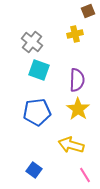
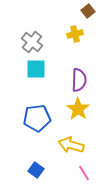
brown square: rotated 16 degrees counterclockwise
cyan square: moved 3 px left, 1 px up; rotated 20 degrees counterclockwise
purple semicircle: moved 2 px right
blue pentagon: moved 6 px down
blue square: moved 2 px right
pink line: moved 1 px left, 2 px up
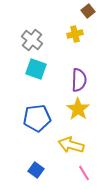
gray cross: moved 2 px up
cyan square: rotated 20 degrees clockwise
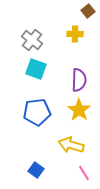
yellow cross: rotated 14 degrees clockwise
yellow star: moved 1 px right, 1 px down
blue pentagon: moved 6 px up
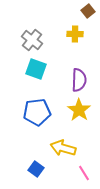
yellow arrow: moved 8 px left, 3 px down
blue square: moved 1 px up
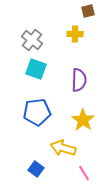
brown square: rotated 24 degrees clockwise
yellow star: moved 4 px right, 10 px down
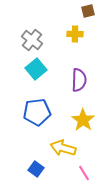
cyan square: rotated 30 degrees clockwise
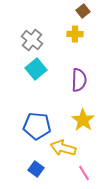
brown square: moved 5 px left; rotated 24 degrees counterclockwise
blue pentagon: moved 14 px down; rotated 12 degrees clockwise
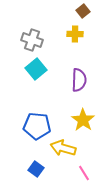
gray cross: rotated 20 degrees counterclockwise
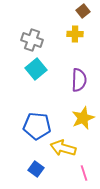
yellow star: moved 2 px up; rotated 15 degrees clockwise
pink line: rotated 14 degrees clockwise
